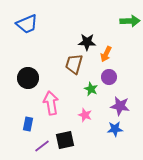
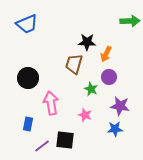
black square: rotated 18 degrees clockwise
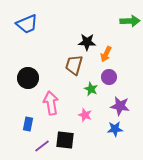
brown trapezoid: moved 1 px down
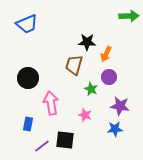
green arrow: moved 1 px left, 5 px up
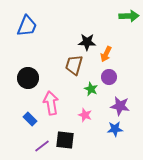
blue trapezoid: moved 2 px down; rotated 45 degrees counterclockwise
blue rectangle: moved 2 px right, 5 px up; rotated 56 degrees counterclockwise
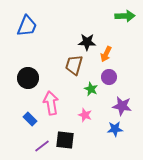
green arrow: moved 4 px left
purple star: moved 2 px right
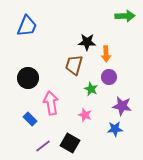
orange arrow: rotated 28 degrees counterclockwise
black square: moved 5 px right, 3 px down; rotated 24 degrees clockwise
purple line: moved 1 px right
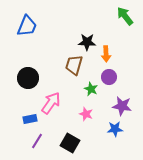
green arrow: rotated 126 degrees counterclockwise
pink arrow: rotated 45 degrees clockwise
pink star: moved 1 px right, 1 px up
blue rectangle: rotated 56 degrees counterclockwise
purple line: moved 6 px left, 5 px up; rotated 21 degrees counterclockwise
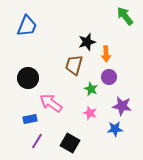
black star: rotated 18 degrees counterclockwise
pink arrow: rotated 90 degrees counterclockwise
pink star: moved 4 px right, 1 px up
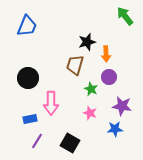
brown trapezoid: moved 1 px right
pink arrow: rotated 125 degrees counterclockwise
